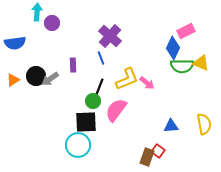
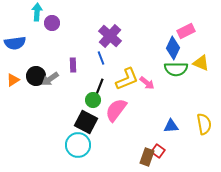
green semicircle: moved 6 px left, 3 px down
green circle: moved 1 px up
black square: rotated 30 degrees clockwise
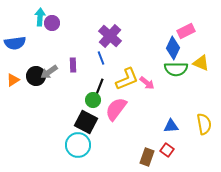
cyan arrow: moved 3 px right, 5 px down
gray arrow: moved 1 px left, 7 px up
pink semicircle: moved 1 px up
red square: moved 9 px right, 1 px up
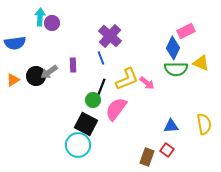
black line: moved 2 px right
black square: moved 2 px down
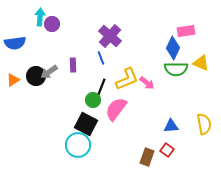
purple circle: moved 1 px down
pink rectangle: rotated 18 degrees clockwise
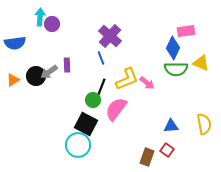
purple rectangle: moved 6 px left
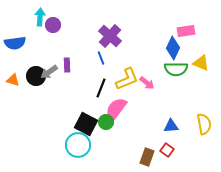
purple circle: moved 1 px right, 1 px down
orange triangle: rotated 48 degrees clockwise
green circle: moved 13 px right, 22 px down
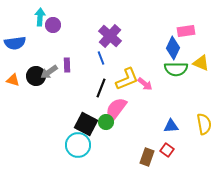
pink arrow: moved 2 px left, 1 px down
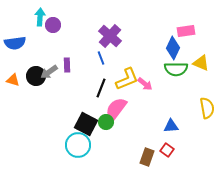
yellow semicircle: moved 3 px right, 16 px up
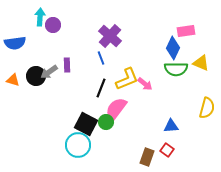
yellow semicircle: rotated 25 degrees clockwise
